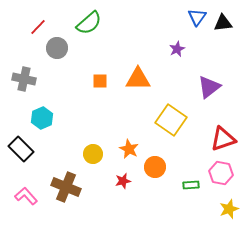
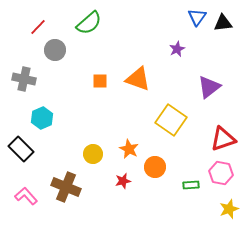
gray circle: moved 2 px left, 2 px down
orange triangle: rotated 20 degrees clockwise
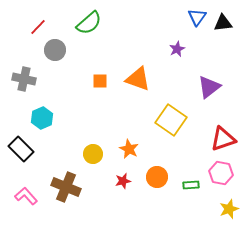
orange circle: moved 2 px right, 10 px down
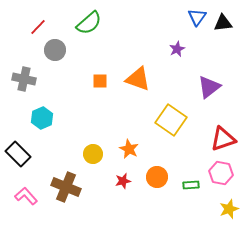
black rectangle: moved 3 px left, 5 px down
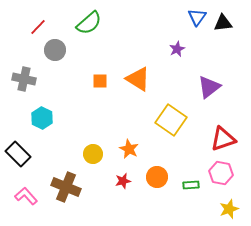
orange triangle: rotated 12 degrees clockwise
cyan hexagon: rotated 10 degrees counterclockwise
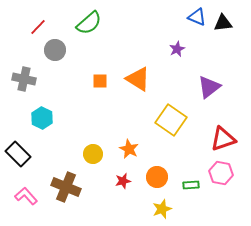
blue triangle: rotated 42 degrees counterclockwise
yellow star: moved 67 px left
